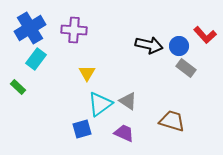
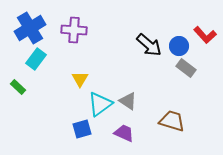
black arrow: rotated 28 degrees clockwise
yellow triangle: moved 7 px left, 6 px down
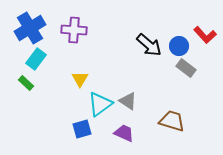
green rectangle: moved 8 px right, 4 px up
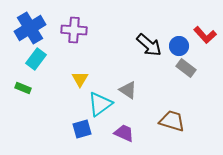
green rectangle: moved 3 px left, 5 px down; rotated 21 degrees counterclockwise
gray triangle: moved 11 px up
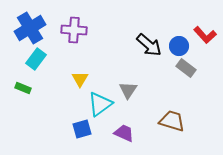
gray triangle: rotated 30 degrees clockwise
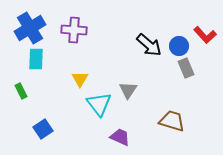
cyan rectangle: rotated 35 degrees counterclockwise
gray rectangle: rotated 30 degrees clockwise
green rectangle: moved 2 px left, 3 px down; rotated 42 degrees clockwise
cyan triangle: moved 1 px left; rotated 32 degrees counterclockwise
blue square: moved 39 px left; rotated 18 degrees counterclockwise
purple trapezoid: moved 4 px left, 4 px down
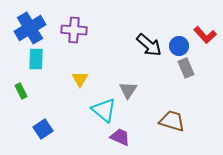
cyan triangle: moved 5 px right, 6 px down; rotated 12 degrees counterclockwise
